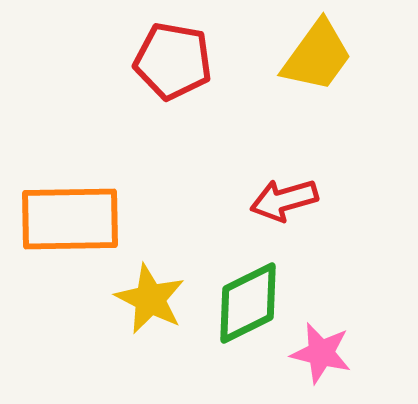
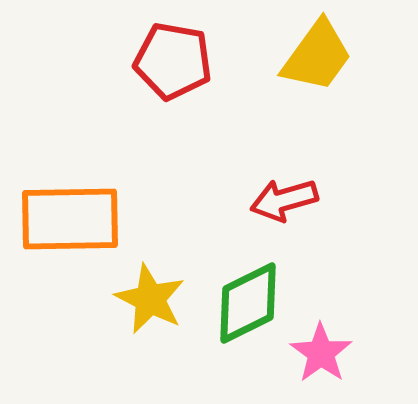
pink star: rotated 22 degrees clockwise
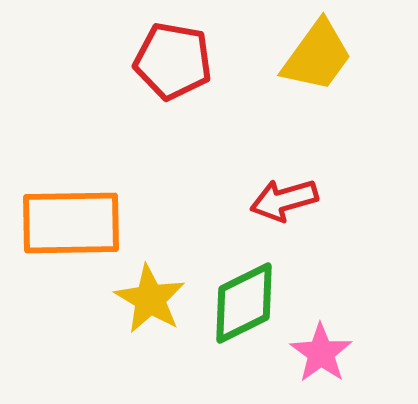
orange rectangle: moved 1 px right, 4 px down
yellow star: rotated 4 degrees clockwise
green diamond: moved 4 px left
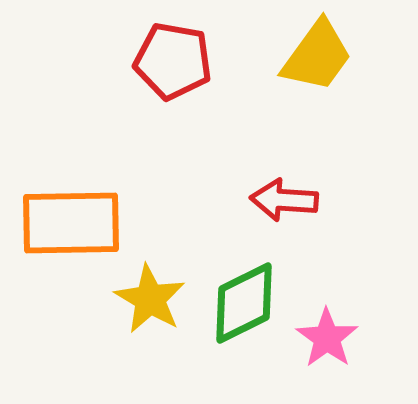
red arrow: rotated 20 degrees clockwise
pink star: moved 6 px right, 15 px up
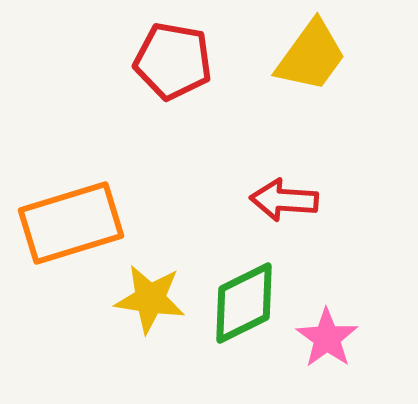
yellow trapezoid: moved 6 px left
orange rectangle: rotated 16 degrees counterclockwise
yellow star: rotated 22 degrees counterclockwise
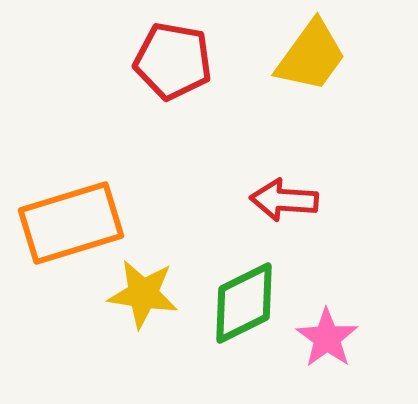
yellow star: moved 7 px left, 5 px up
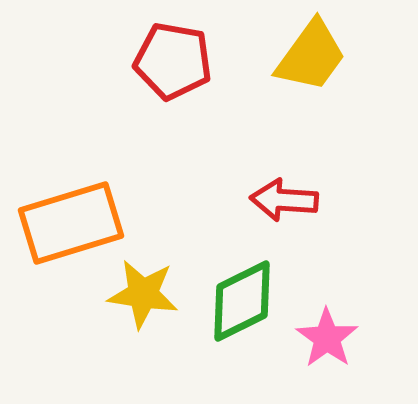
green diamond: moved 2 px left, 2 px up
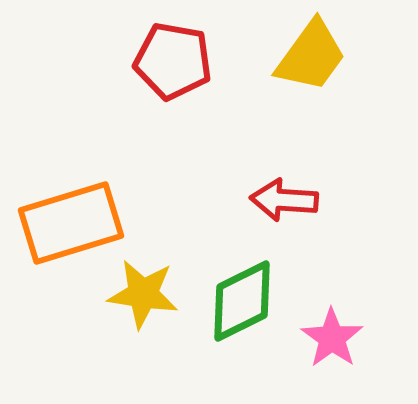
pink star: moved 5 px right
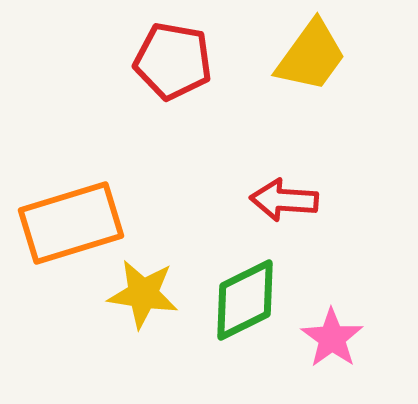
green diamond: moved 3 px right, 1 px up
